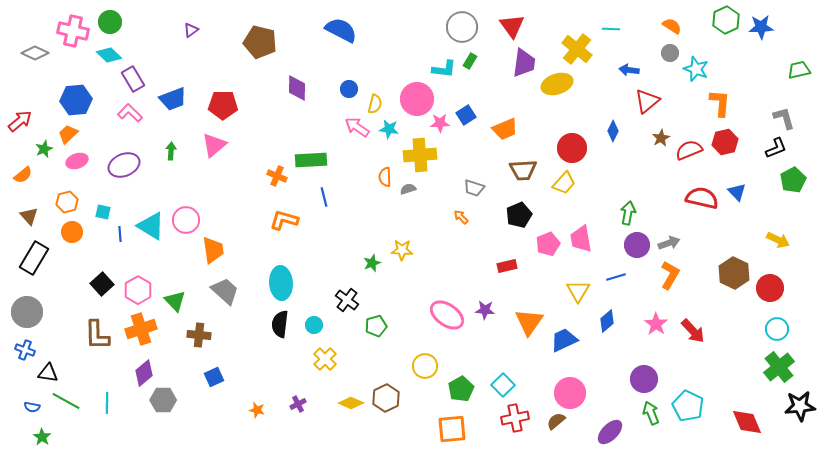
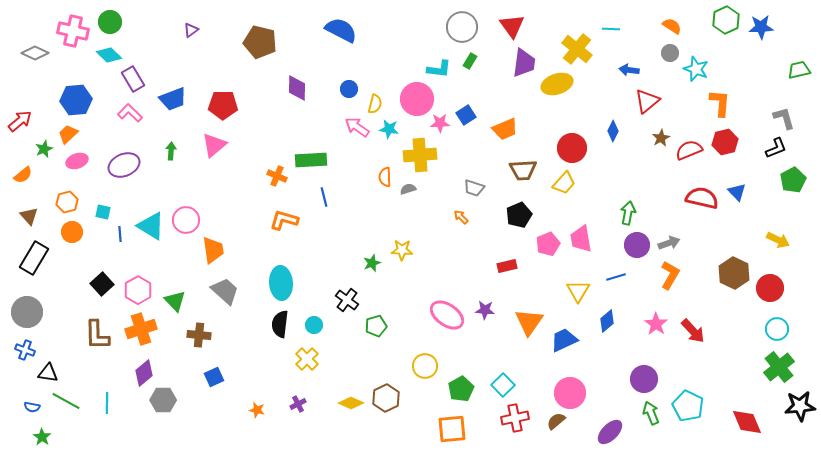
cyan L-shape at (444, 69): moved 5 px left
yellow cross at (325, 359): moved 18 px left
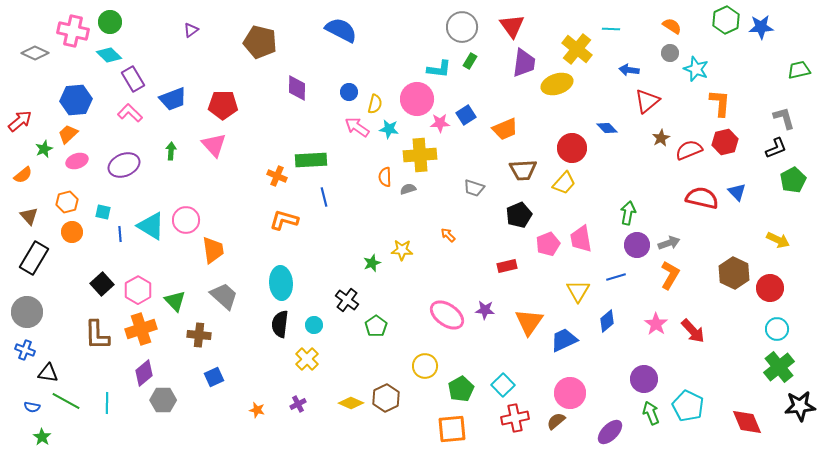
blue circle at (349, 89): moved 3 px down
blue diamond at (613, 131): moved 6 px left, 3 px up; rotated 70 degrees counterclockwise
pink triangle at (214, 145): rotated 32 degrees counterclockwise
orange arrow at (461, 217): moved 13 px left, 18 px down
gray trapezoid at (225, 291): moved 1 px left, 5 px down
green pentagon at (376, 326): rotated 20 degrees counterclockwise
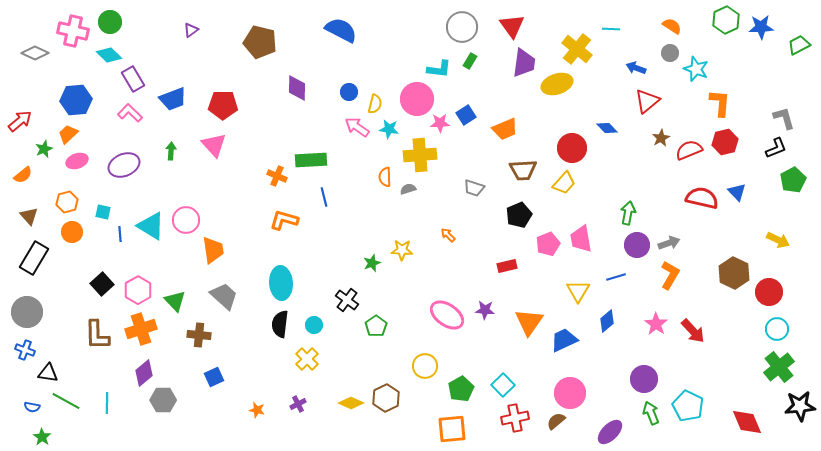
blue arrow at (629, 70): moved 7 px right, 2 px up; rotated 12 degrees clockwise
green trapezoid at (799, 70): moved 25 px up; rotated 15 degrees counterclockwise
red circle at (770, 288): moved 1 px left, 4 px down
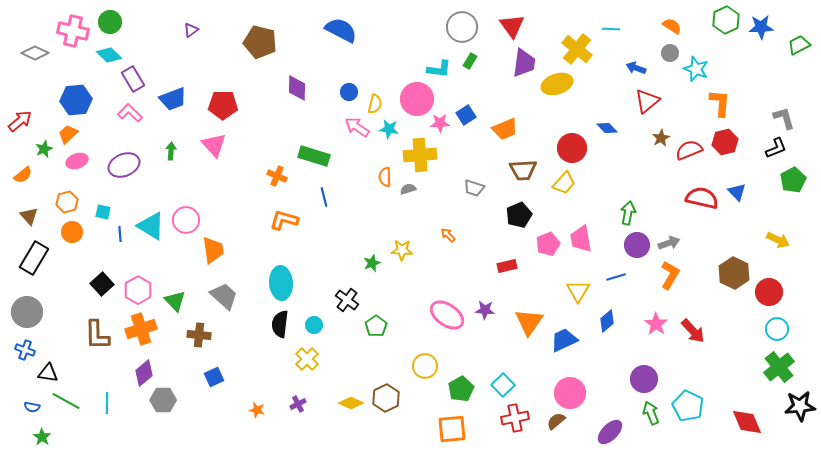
green rectangle at (311, 160): moved 3 px right, 4 px up; rotated 20 degrees clockwise
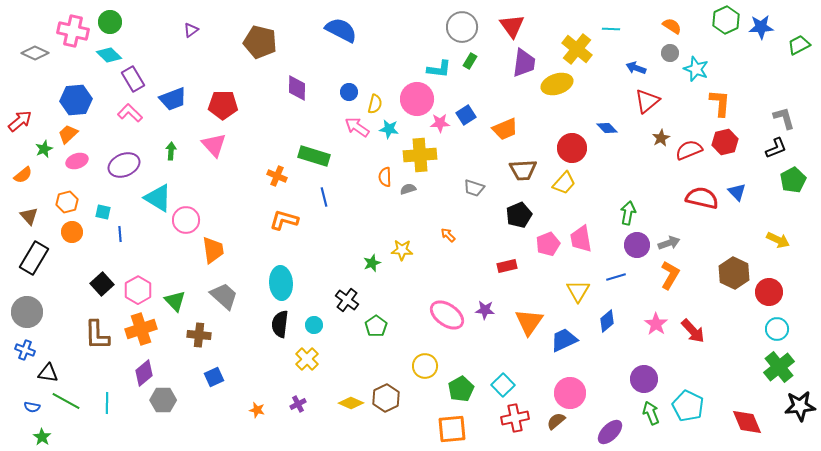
cyan triangle at (151, 226): moved 7 px right, 28 px up
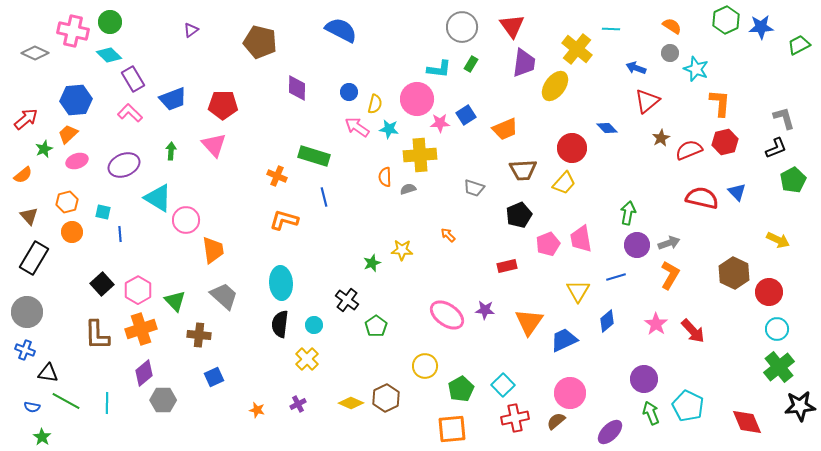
green rectangle at (470, 61): moved 1 px right, 3 px down
yellow ellipse at (557, 84): moved 2 px left, 2 px down; rotated 36 degrees counterclockwise
red arrow at (20, 121): moved 6 px right, 2 px up
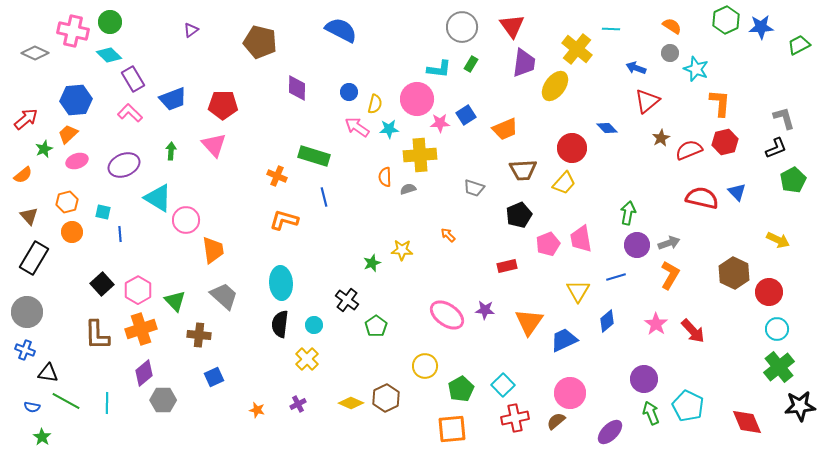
cyan star at (389, 129): rotated 12 degrees counterclockwise
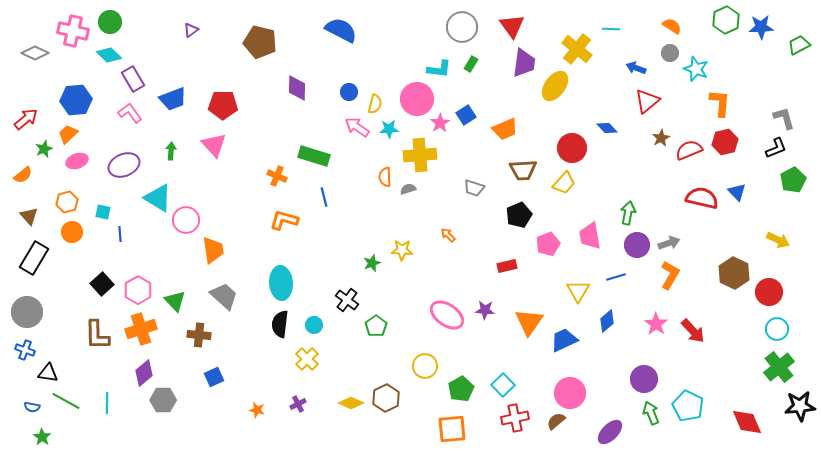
pink L-shape at (130, 113): rotated 10 degrees clockwise
pink star at (440, 123): rotated 30 degrees counterclockwise
pink trapezoid at (581, 239): moved 9 px right, 3 px up
